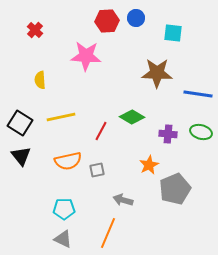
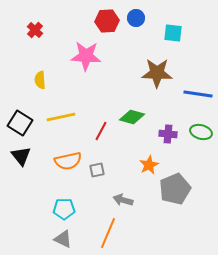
green diamond: rotated 15 degrees counterclockwise
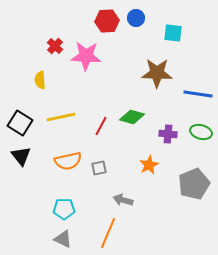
red cross: moved 20 px right, 16 px down
red line: moved 5 px up
gray square: moved 2 px right, 2 px up
gray pentagon: moved 19 px right, 5 px up
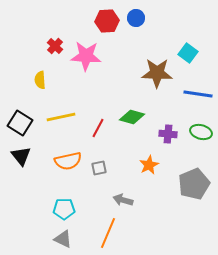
cyan square: moved 15 px right, 20 px down; rotated 30 degrees clockwise
red line: moved 3 px left, 2 px down
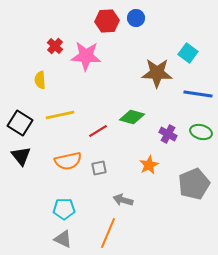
yellow line: moved 1 px left, 2 px up
red line: moved 3 px down; rotated 30 degrees clockwise
purple cross: rotated 24 degrees clockwise
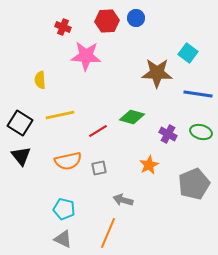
red cross: moved 8 px right, 19 px up; rotated 21 degrees counterclockwise
cyan pentagon: rotated 15 degrees clockwise
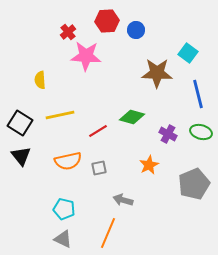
blue circle: moved 12 px down
red cross: moved 5 px right, 5 px down; rotated 28 degrees clockwise
blue line: rotated 68 degrees clockwise
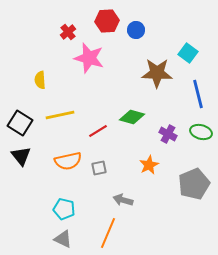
pink star: moved 3 px right, 2 px down; rotated 12 degrees clockwise
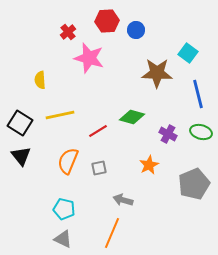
orange semicircle: rotated 124 degrees clockwise
orange line: moved 4 px right
